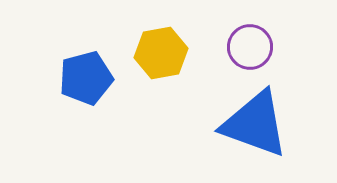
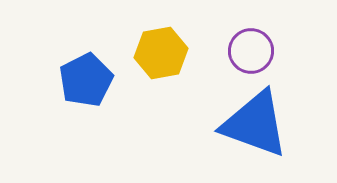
purple circle: moved 1 px right, 4 px down
blue pentagon: moved 2 px down; rotated 12 degrees counterclockwise
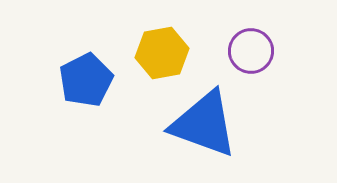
yellow hexagon: moved 1 px right
blue triangle: moved 51 px left
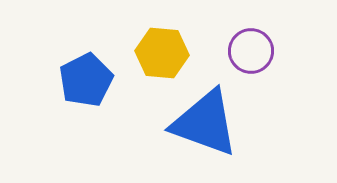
yellow hexagon: rotated 15 degrees clockwise
blue triangle: moved 1 px right, 1 px up
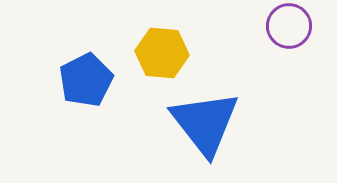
purple circle: moved 38 px right, 25 px up
blue triangle: rotated 32 degrees clockwise
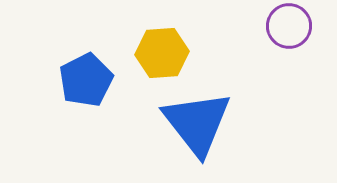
yellow hexagon: rotated 9 degrees counterclockwise
blue triangle: moved 8 px left
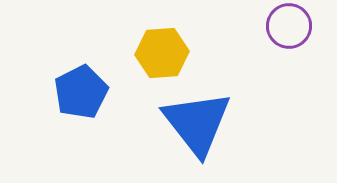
blue pentagon: moved 5 px left, 12 px down
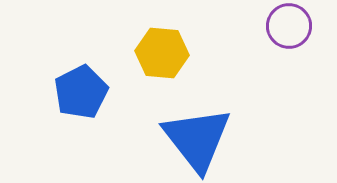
yellow hexagon: rotated 9 degrees clockwise
blue triangle: moved 16 px down
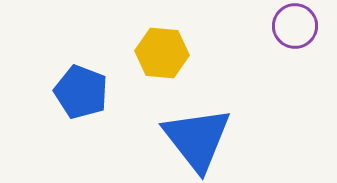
purple circle: moved 6 px right
blue pentagon: rotated 24 degrees counterclockwise
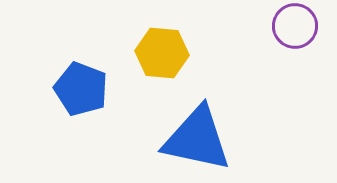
blue pentagon: moved 3 px up
blue triangle: rotated 40 degrees counterclockwise
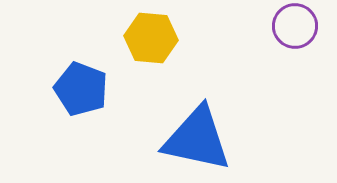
yellow hexagon: moved 11 px left, 15 px up
